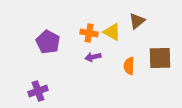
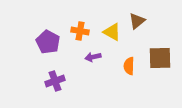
orange cross: moved 9 px left, 2 px up
purple cross: moved 17 px right, 10 px up
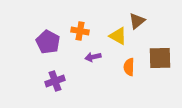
yellow triangle: moved 6 px right, 4 px down
orange semicircle: moved 1 px down
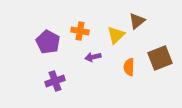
yellow triangle: moved 2 px left, 1 px up; rotated 48 degrees clockwise
brown square: rotated 20 degrees counterclockwise
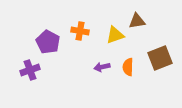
brown triangle: rotated 30 degrees clockwise
yellow triangle: moved 1 px left; rotated 24 degrees clockwise
purple arrow: moved 9 px right, 10 px down
orange semicircle: moved 1 px left
purple cross: moved 25 px left, 11 px up
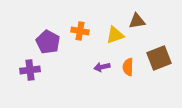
brown square: moved 1 px left
purple cross: rotated 12 degrees clockwise
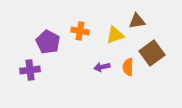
brown square: moved 7 px left, 5 px up; rotated 15 degrees counterclockwise
